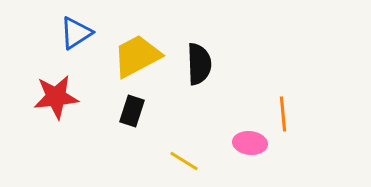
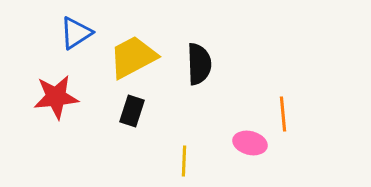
yellow trapezoid: moved 4 px left, 1 px down
pink ellipse: rotated 8 degrees clockwise
yellow line: rotated 60 degrees clockwise
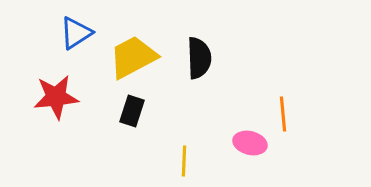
black semicircle: moved 6 px up
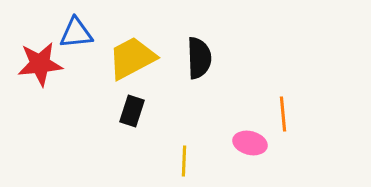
blue triangle: rotated 27 degrees clockwise
yellow trapezoid: moved 1 px left, 1 px down
red star: moved 16 px left, 33 px up
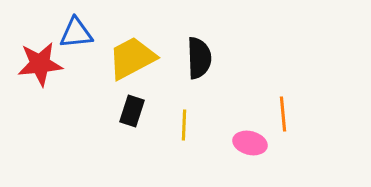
yellow line: moved 36 px up
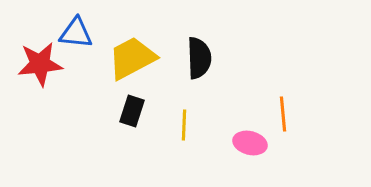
blue triangle: rotated 12 degrees clockwise
